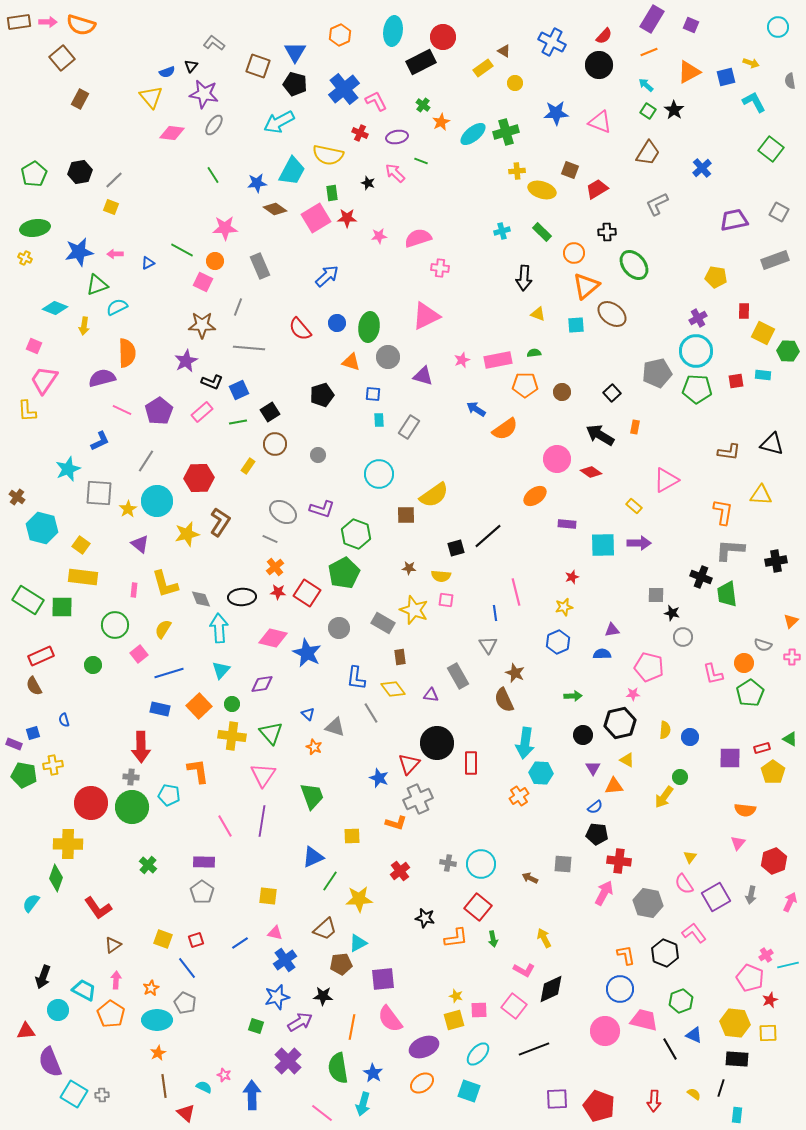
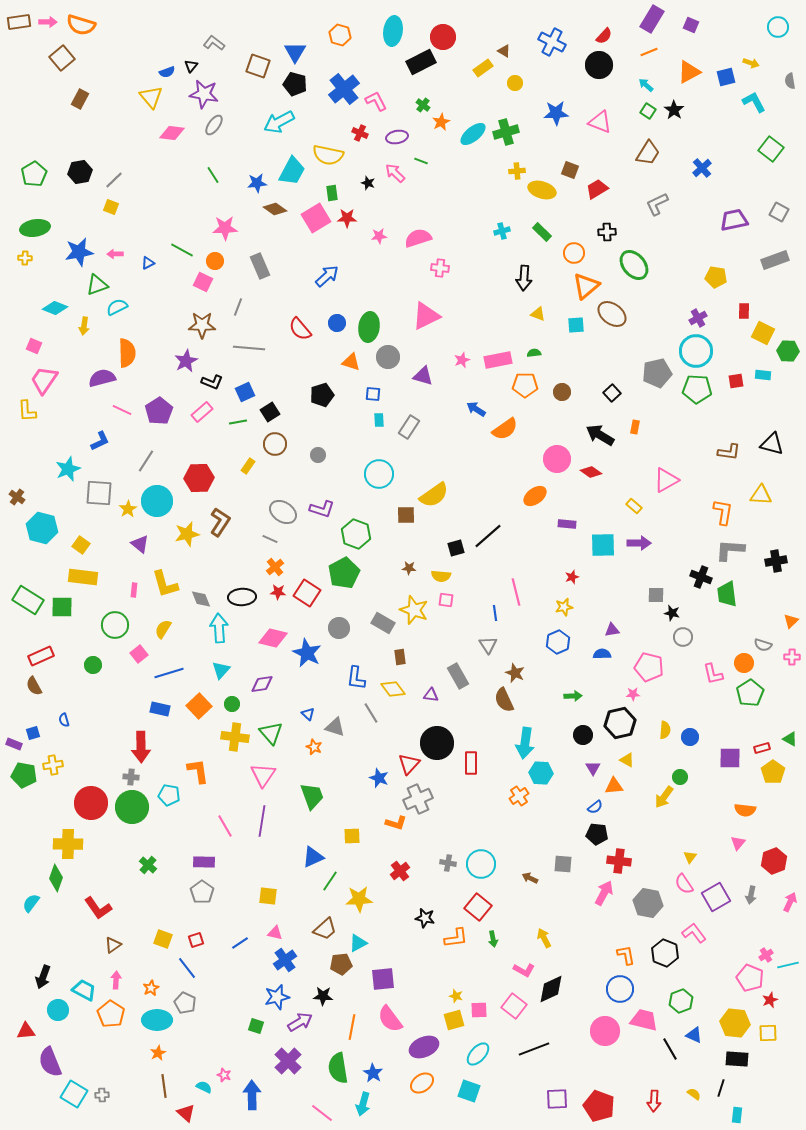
orange hexagon at (340, 35): rotated 20 degrees counterclockwise
yellow cross at (25, 258): rotated 24 degrees counterclockwise
blue square at (239, 390): moved 6 px right, 2 px down
yellow cross at (232, 736): moved 3 px right, 1 px down
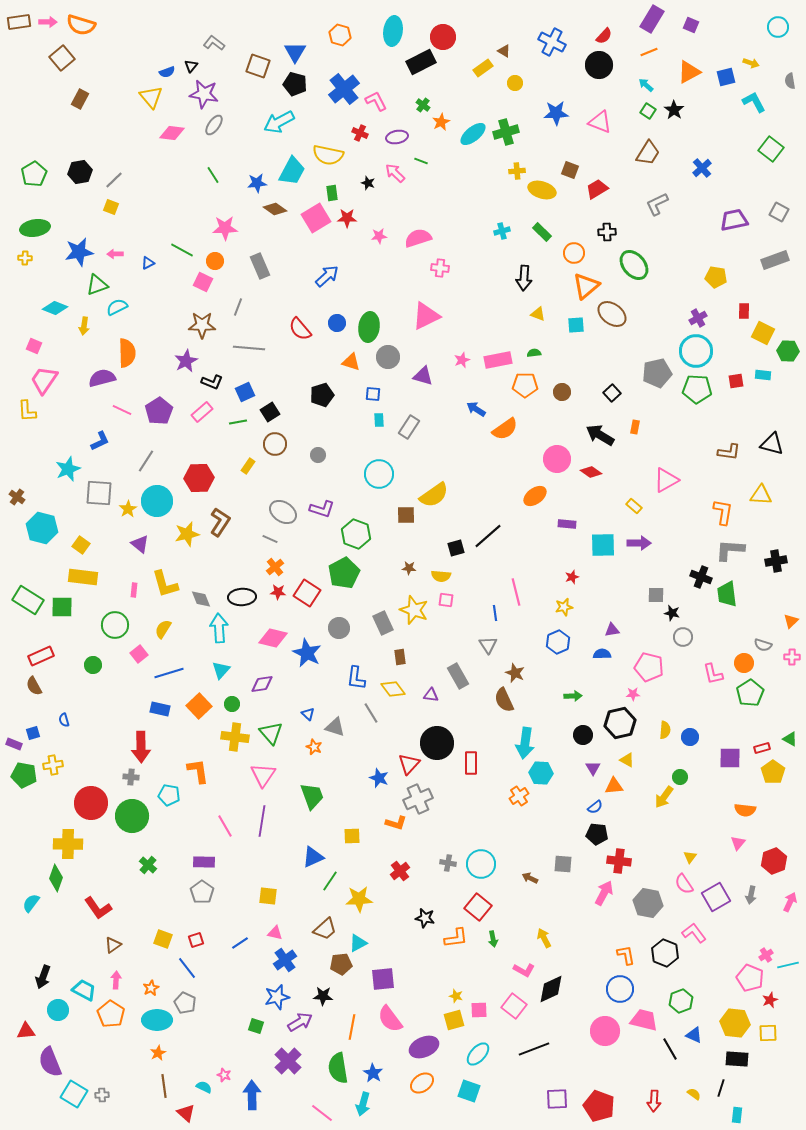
gray rectangle at (383, 623): rotated 35 degrees clockwise
green circle at (132, 807): moved 9 px down
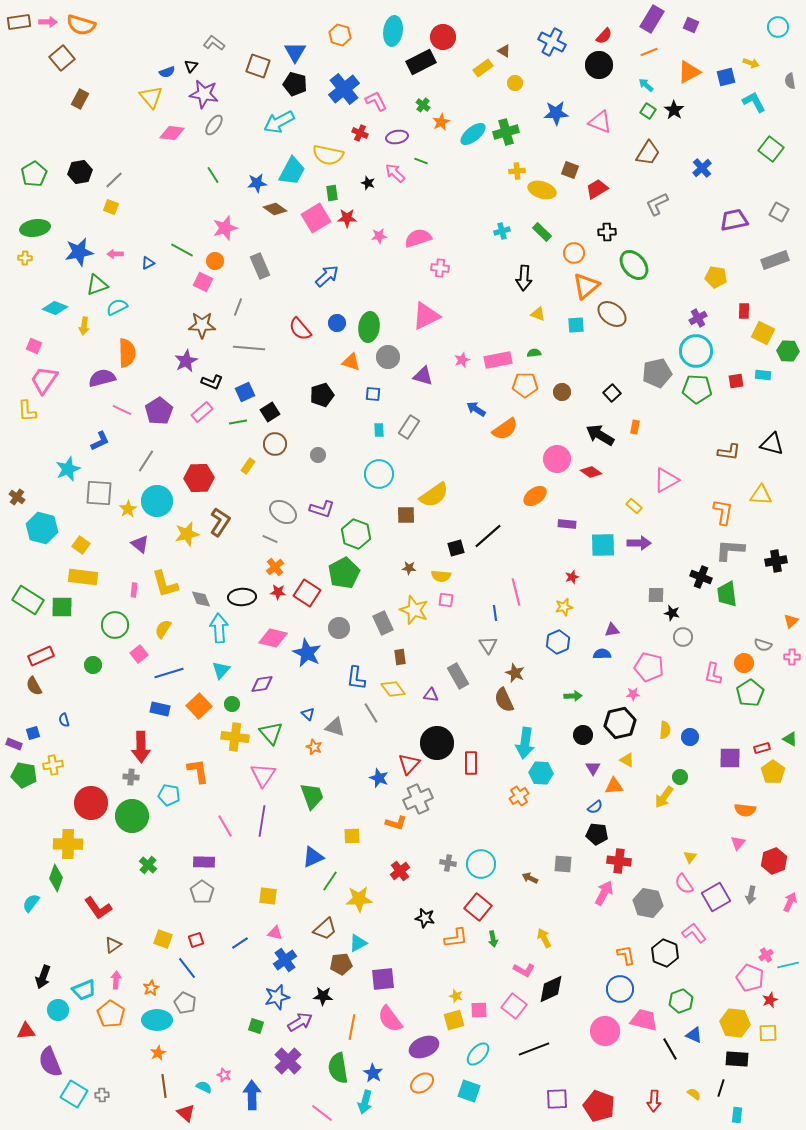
pink star at (225, 228): rotated 15 degrees counterclockwise
cyan rectangle at (379, 420): moved 10 px down
pink L-shape at (713, 674): rotated 25 degrees clockwise
cyan trapezoid at (84, 990): rotated 130 degrees clockwise
cyan arrow at (363, 1104): moved 2 px right, 2 px up
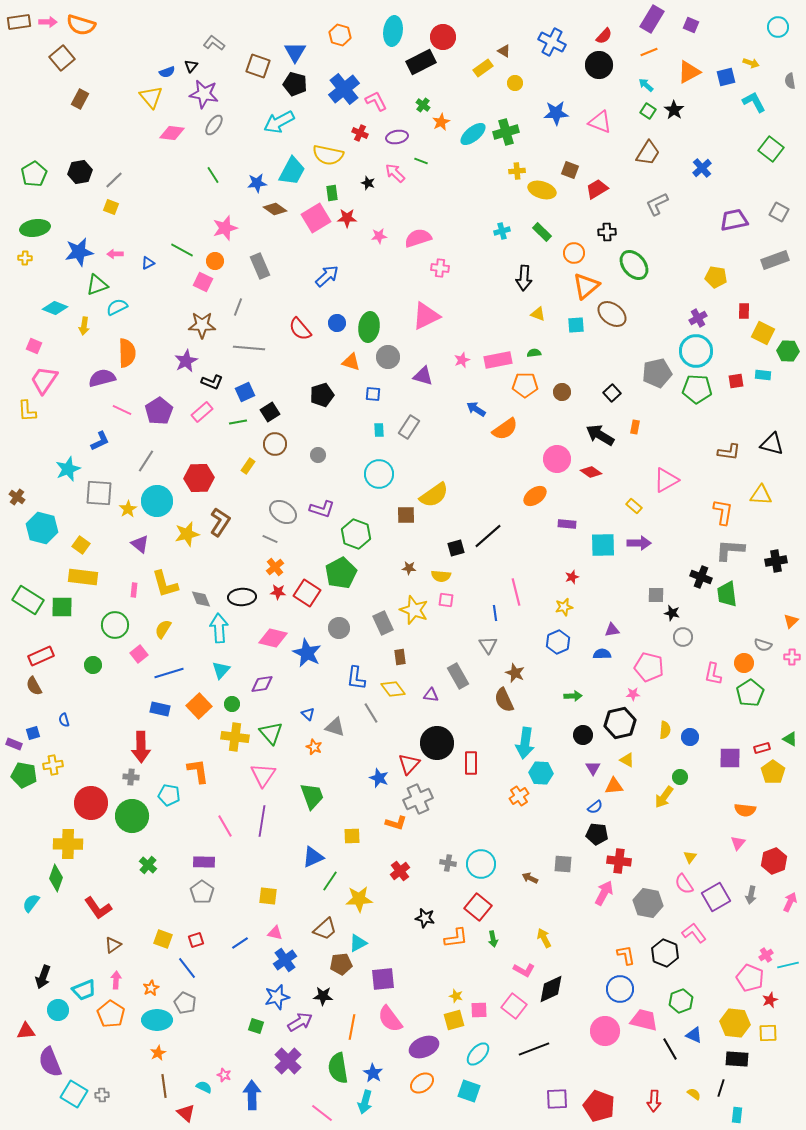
green pentagon at (344, 573): moved 3 px left
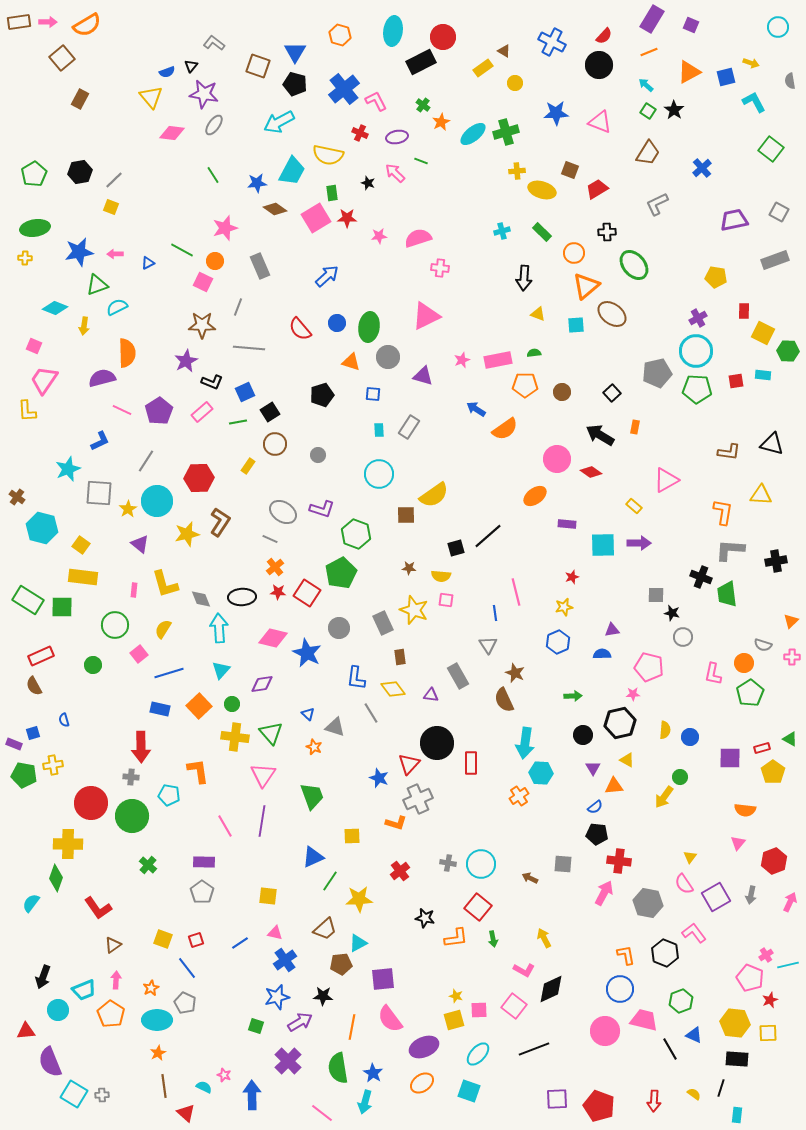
orange semicircle at (81, 25): moved 6 px right; rotated 48 degrees counterclockwise
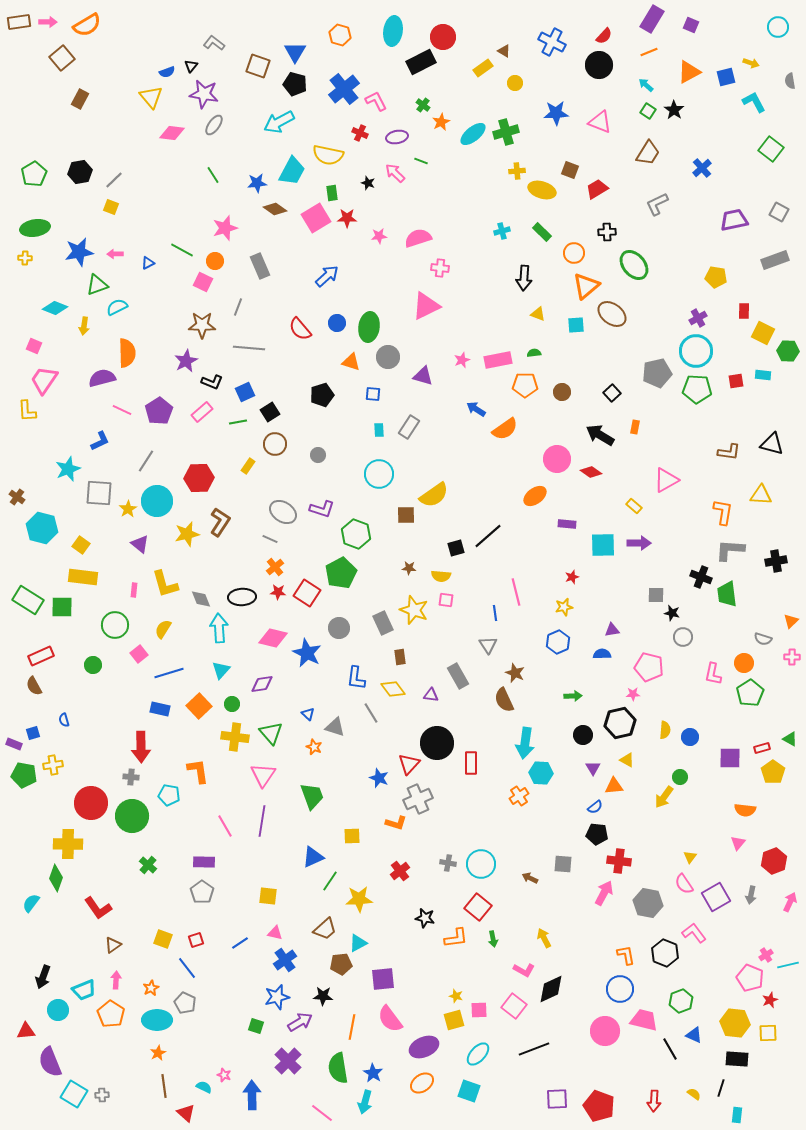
pink triangle at (426, 316): moved 10 px up
gray semicircle at (763, 645): moved 6 px up
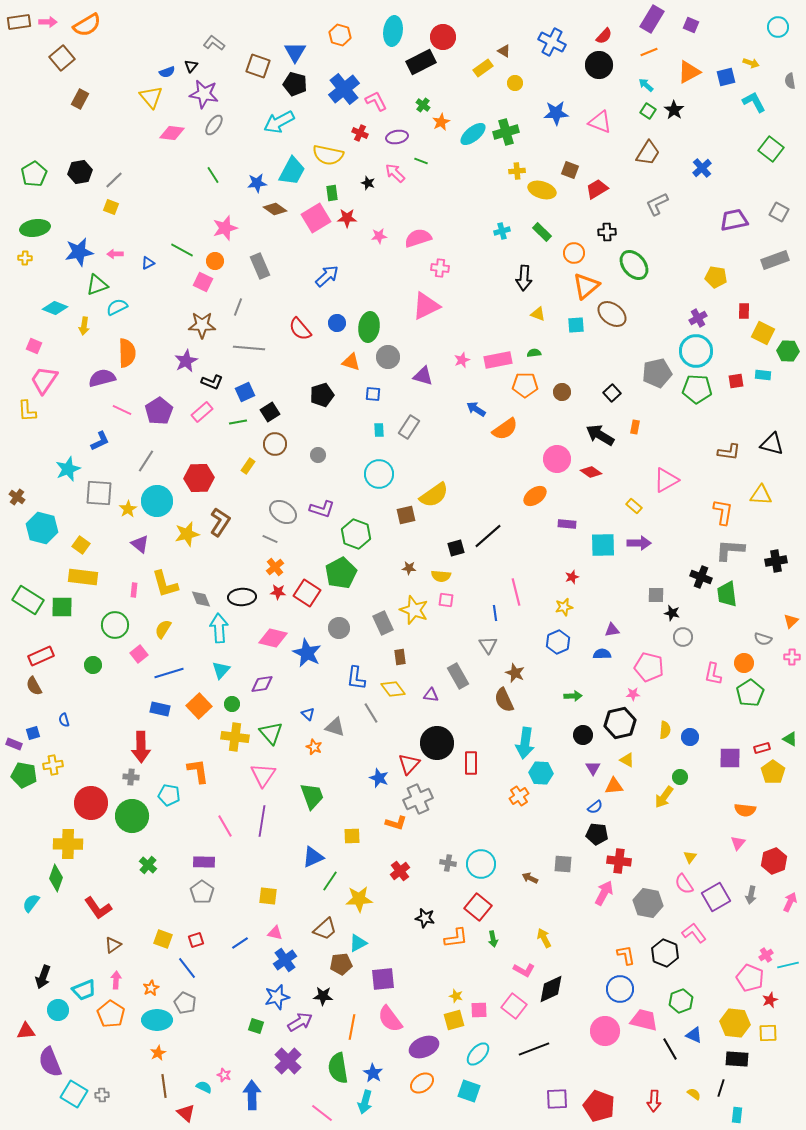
brown square at (406, 515): rotated 12 degrees counterclockwise
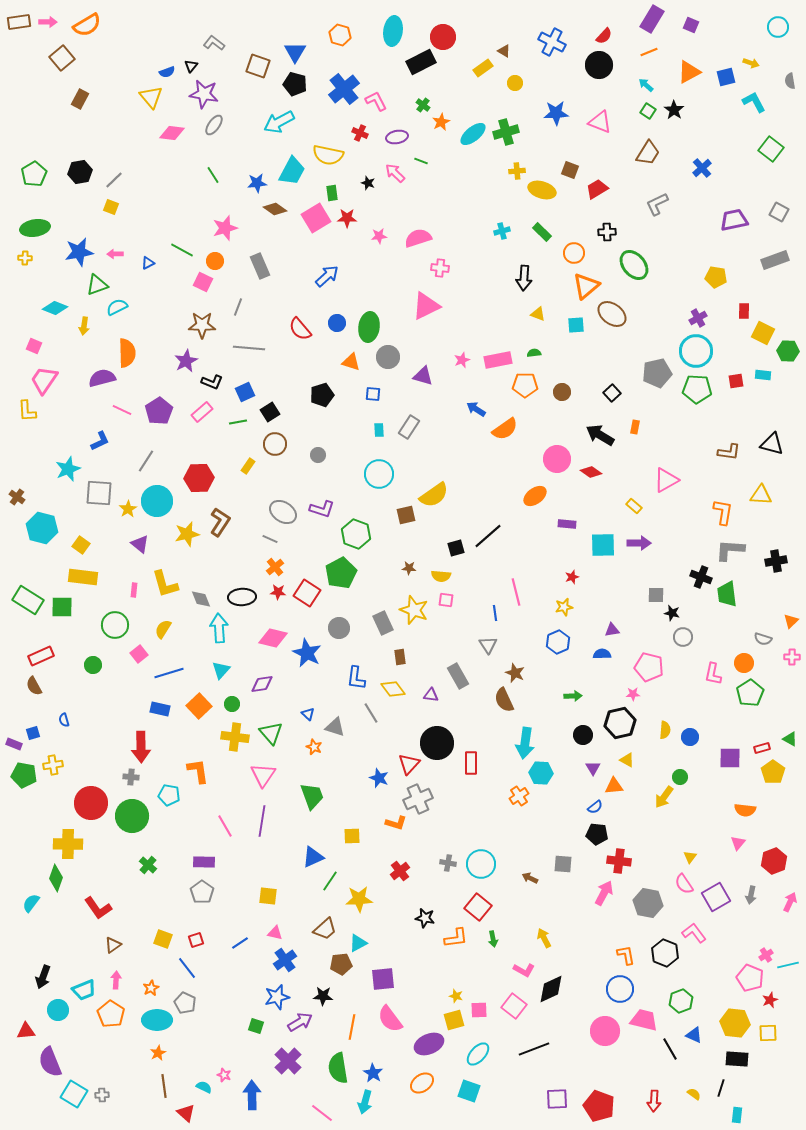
purple ellipse at (424, 1047): moved 5 px right, 3 px up
